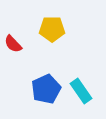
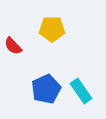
red semicircle: moved 2 px down
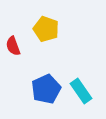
yellow pentagon: moved 6 px left; rotated 20 degrees clockwise
red semicircle: rotated 24 degrees clockwise
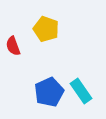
blue pentagon: moved 3 px right, 3 px down
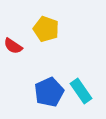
red semicircle: rotated 36 degrees counterclockwise
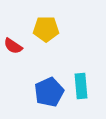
yellow pentagon: rotated 20 degrees counterclockwise
cyan rectangle: moved 5 px up; rotated 30 degrees clockwise
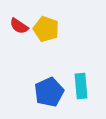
yellow pentagon: rotated 20 degrees clockwise
red semicircle: moved 6 px right, 20 px up
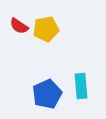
yellow pentagon: rotated 30 degrees counterclockwise
blue pentagon: moved 2 px left, 2 px down
